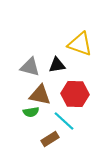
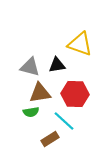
brown triangle: moved 2 px up; rotated 20 degrees counterclockwise
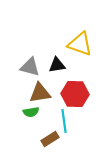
cyan line: rotated 40 degrees clockwise
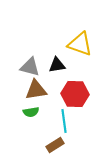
brown triangle: moved 4 px left, 3 px up
brown rectangle: moved 5 px right, 6 px down
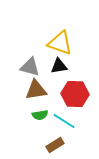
yellow triangle: moved 20 px left, 1 px up
black triangle: moved 2 px right, 1 px down
green semicircle: moved 9 px right, 3 px down
cyan line: rotated 50 degrees counterclockwise
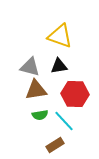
yellow triangle: moved 7 px up
cyan line: rotated 15 degrees clockwise
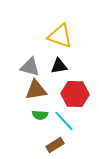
green semicircle: rotated 14 degrees clockwise
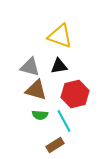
brown triangle: rotated 25 degrees clockwise
red hexagon: rotated 16 degrees counterclockwise
cyan line: rotated 15 degrees clockwise
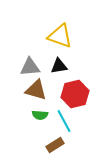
gray triangle: rotated 20 degrees counterclockwise
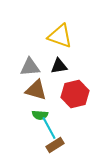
cyan line: moved 15 px left, 7 px down
